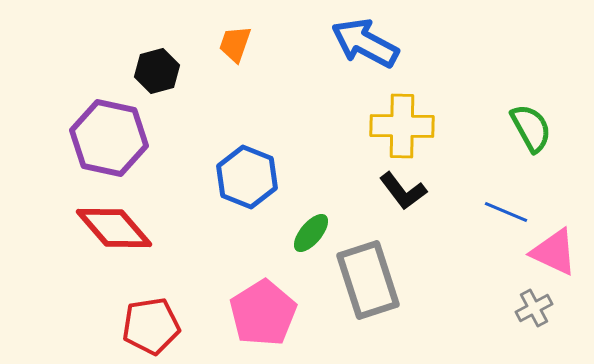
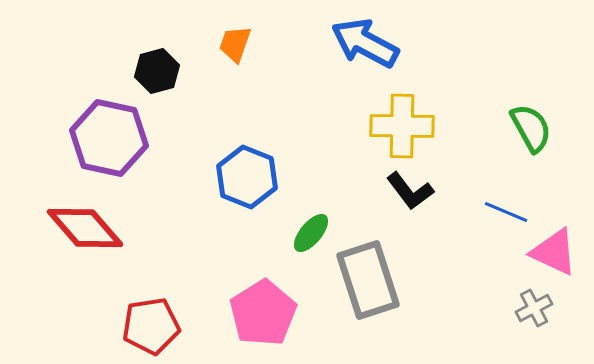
black L-shape: moved 7 px right
red diamond: moved 29 px left
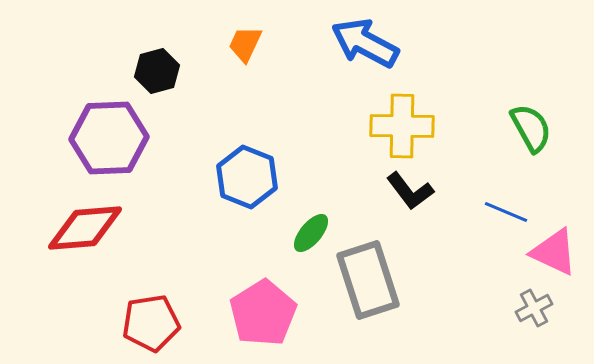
orange trapezoid: moved 10 px right; rotated 6 degrees clockwise
purple hexagon: rotated 14 degrees counterclockwise
red diamond: rotated 54 degrees counterclockwise
red pentagon: moved 3 px up
